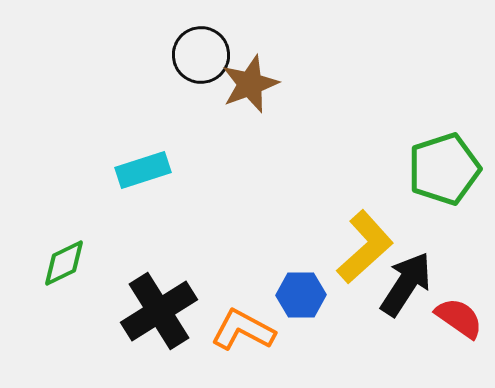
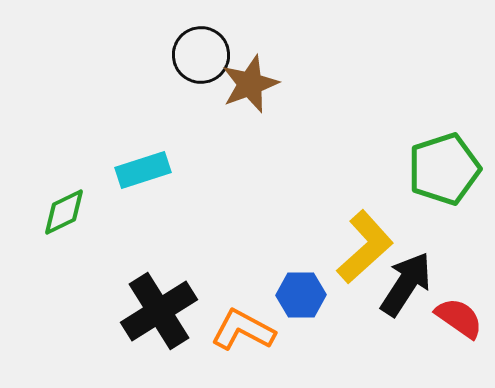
green diamond: moved 51 px up
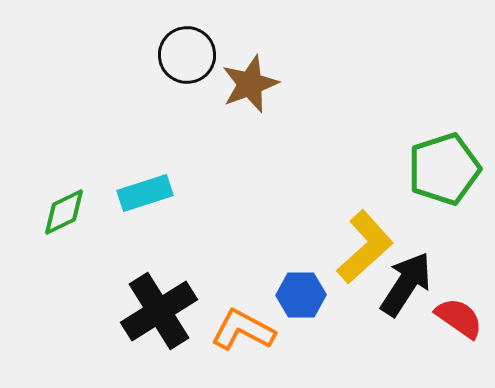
black circle: moved 14 px left
cyan rectangle: moved 2 px right, 23 px down
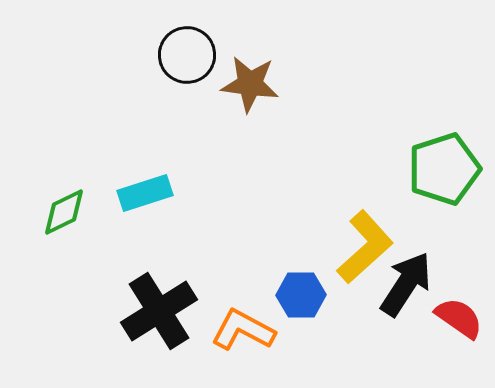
brown star: rotated 28 degrees clockwise
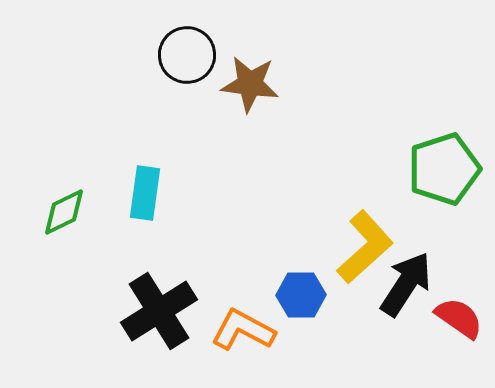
cyan rectangle: rotated 64 degrees counterclockwise
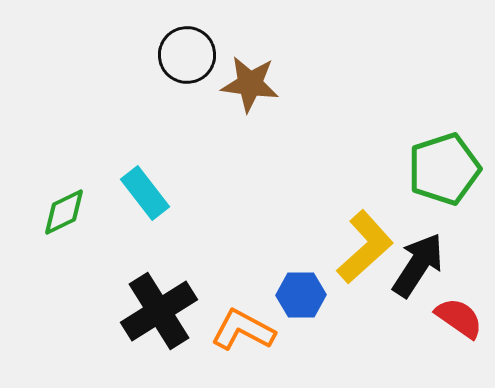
cyan rectangle: rotated 46 degrees counterclockwise
black arrow: moved 12 px right, 19 px up
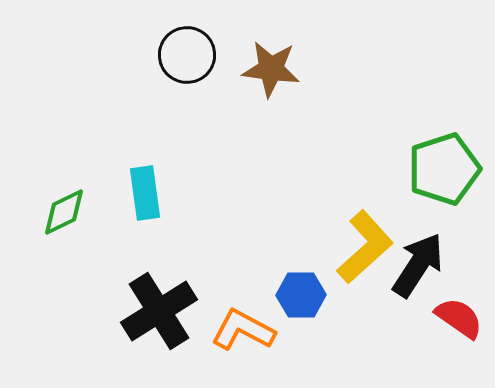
brown star: moved 21 px right, 15 px up
cyan rectangle: rotated 30 degrees clockwise
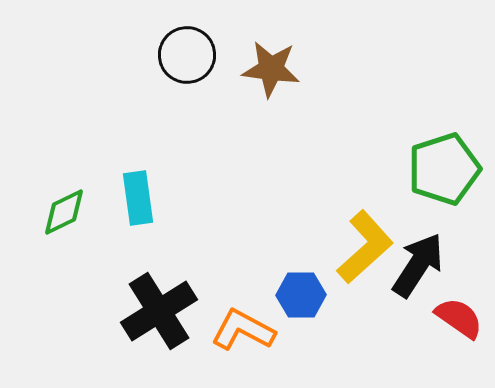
cyan rectangle: moved 7 px left, 5 px down
